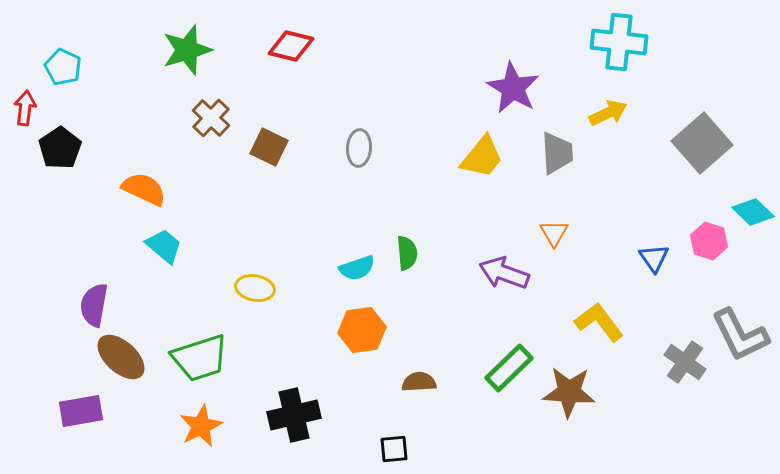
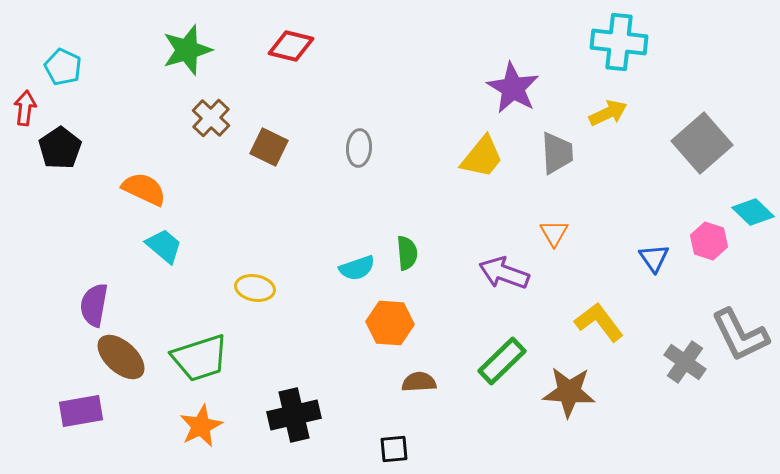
orange hexagon: moved 28 px right, 7 px up; rotated 12 degrees clockwise
green rectangle: moved 7 px left, 7 px up
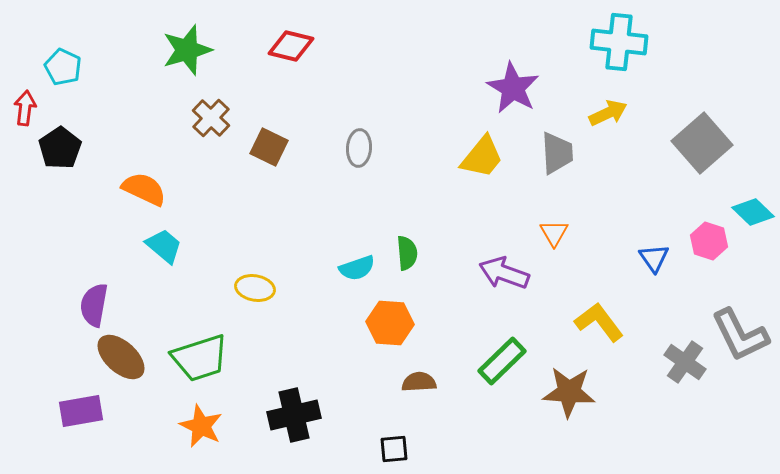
orange star: rotated 21 degrees counterclockwise
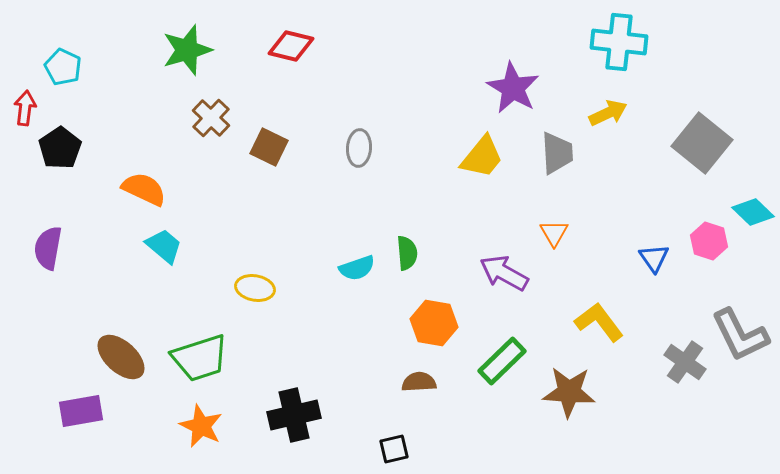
gray square: rotated 10 degrees counterclockwise
purple arrow: rotated 9 degrees clockwise
purple semicircle: moved 46 px left, 57 px up
orange hexagon: moved 44 px right; rotated 6 degrees clockwise
black square: rotated 8 degrees counterclockwise
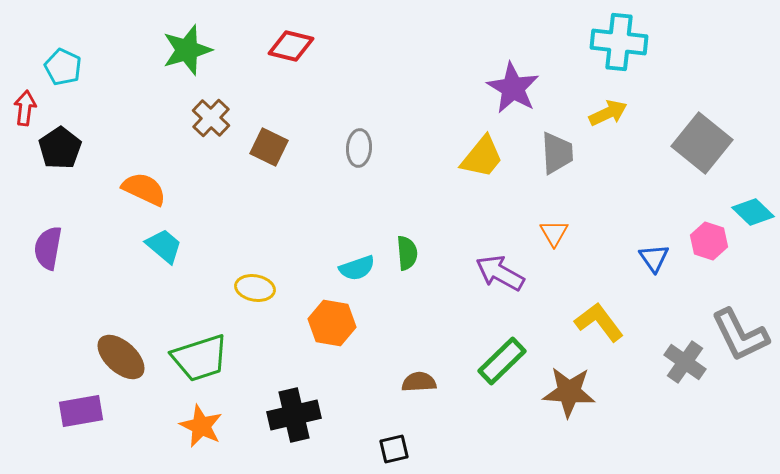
purple arrow: moved 4 px left
orange hexagon: moved 102 px left
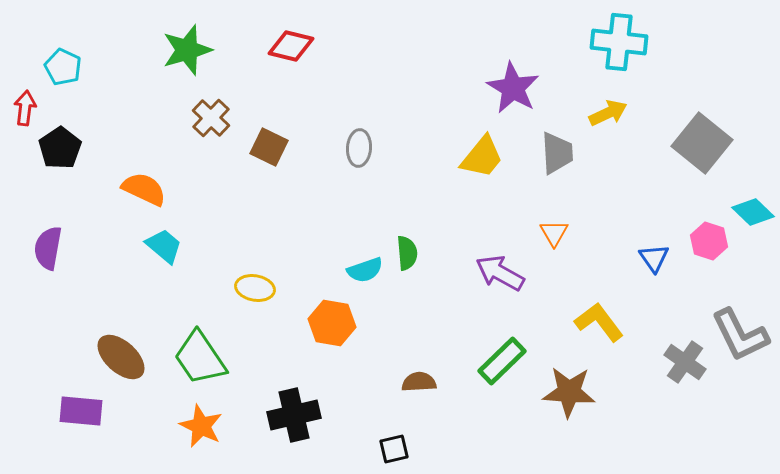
cyan semicircle: moved 8 px right, 2 px down
green trapezoid: rotated 74 degrees clockwise
purple rectangle: rotated 15 degrees clockwise
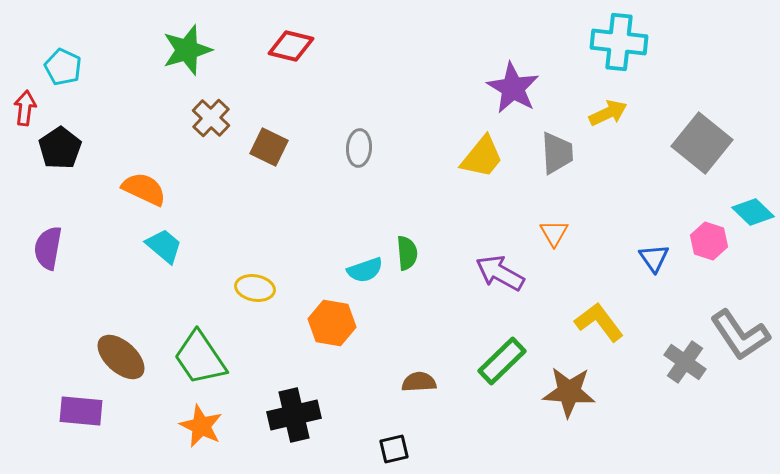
gray L-shape: rotated 8 degrees counterclockwise
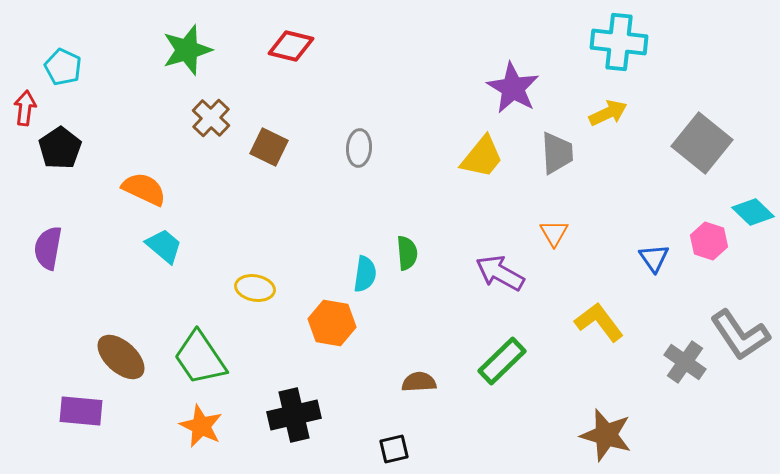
cyan semicircle: moved 4 px down; rotated 63 degrees counterclockwise
brown star: moved 37 px right, 43 px down; rotated 12 degrees clockwise
